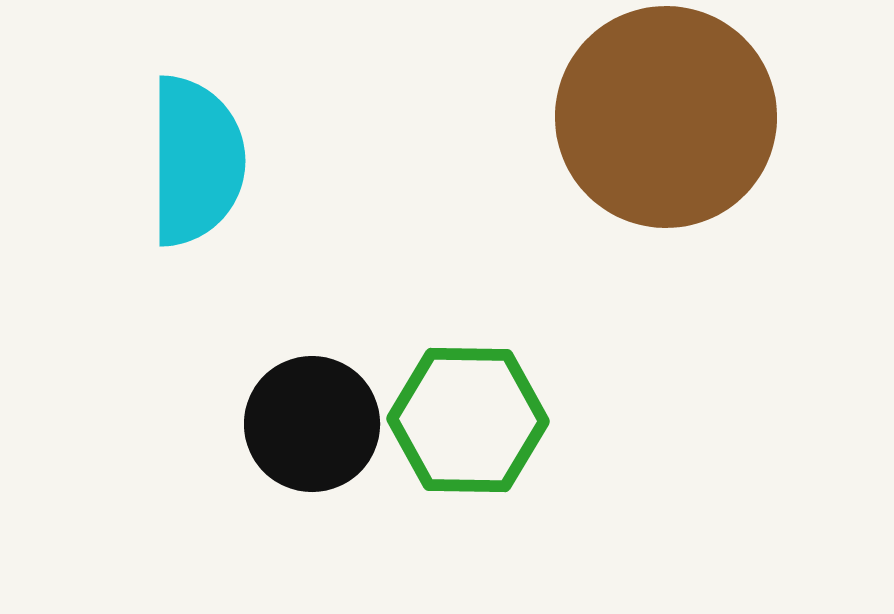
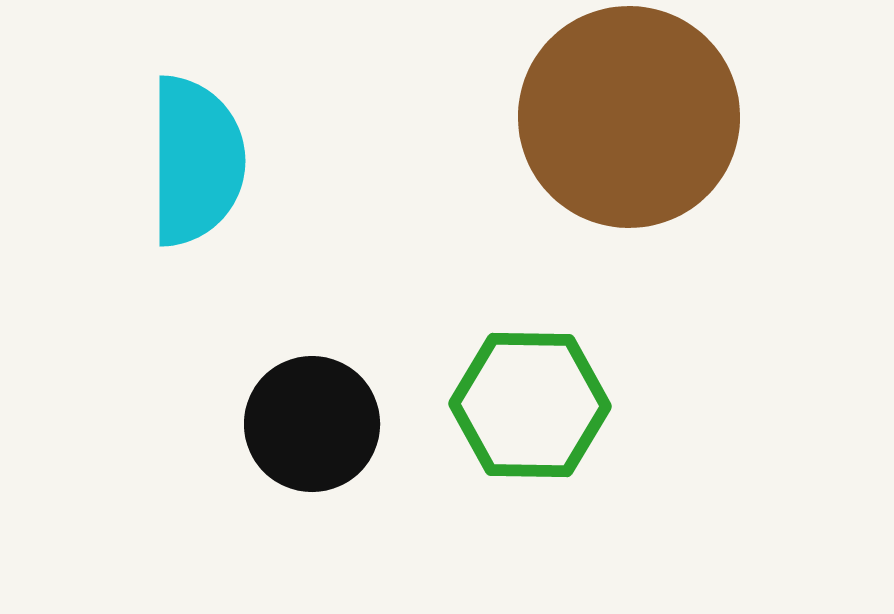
brown circle: moved 37 px left
green hexagon: moved 62 px right, 15 px up
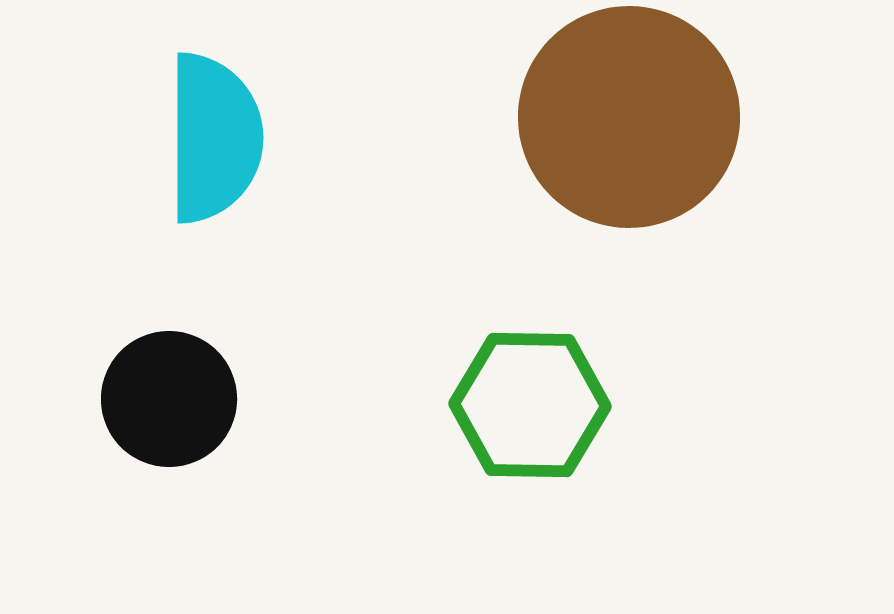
cyan semicircle: moved 18 px right, 23 px up
black circle: moved 143 px left, 25 px up
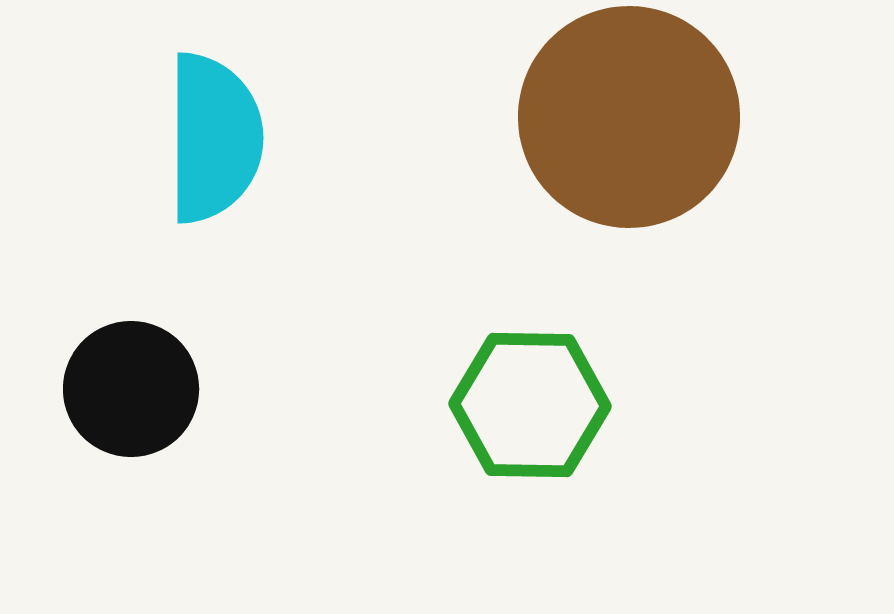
black circle: moved 38 px left, 10 px up
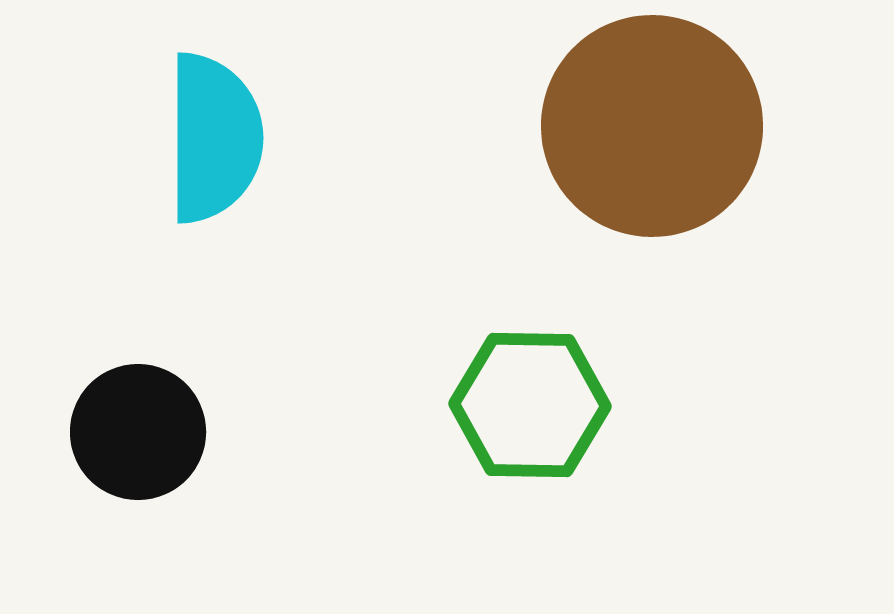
brown circle: moved 23 px right, 9 px down
black circle: moved 7 px right, 43 px down
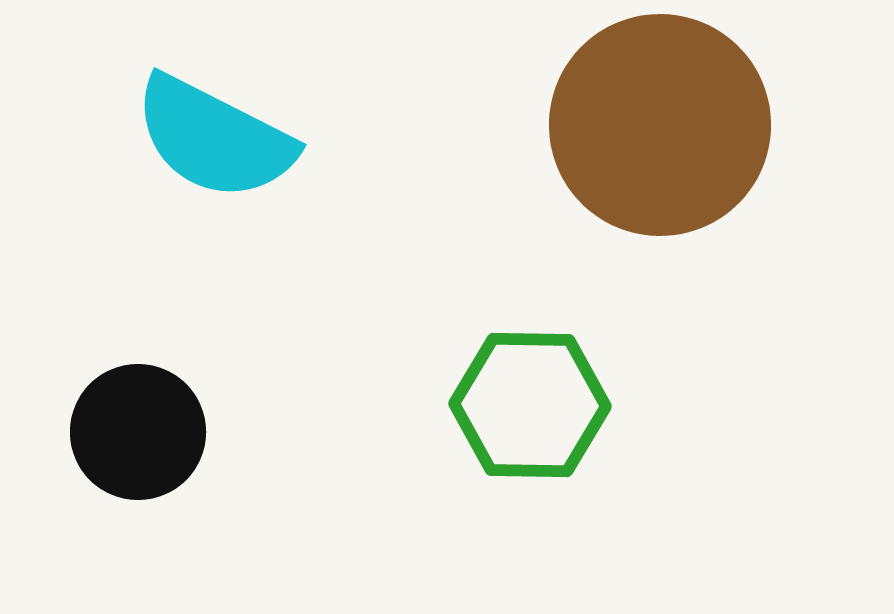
brown circle: moved 8 px right, 1 px up
cyan semicircle: rotated 117 degrees clockwise
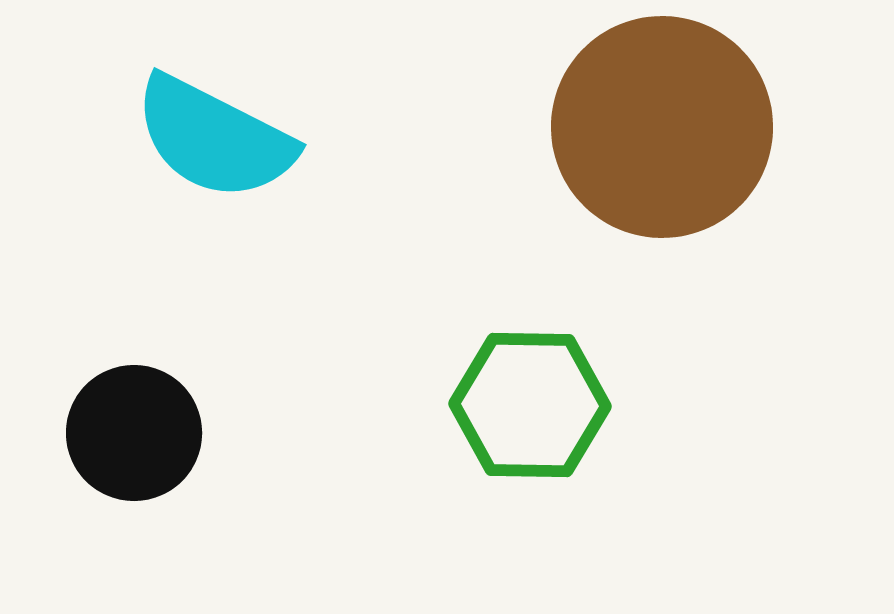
brown circle: moved 2 px right, 2 px down
black circle: moved 4 px left, 1 px down
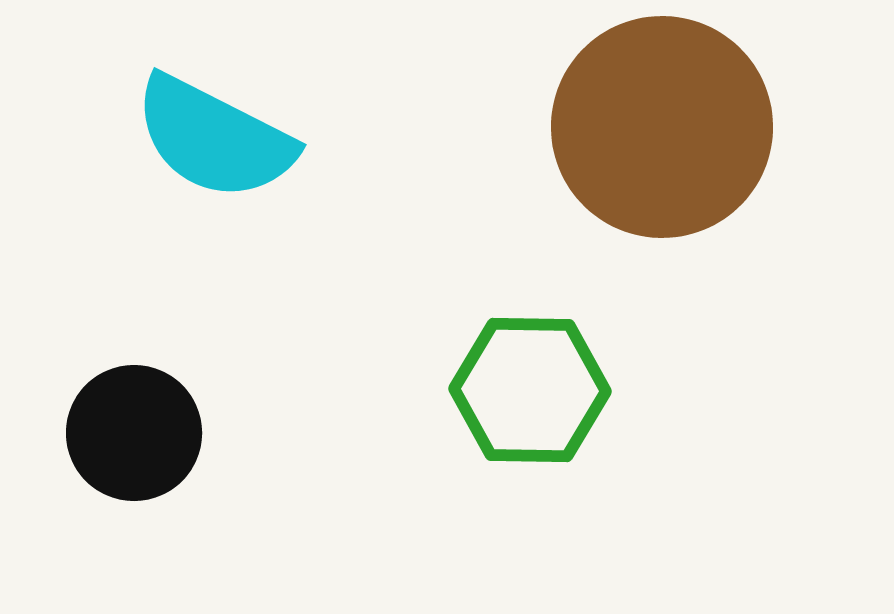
green hexagon: moved 15 px up
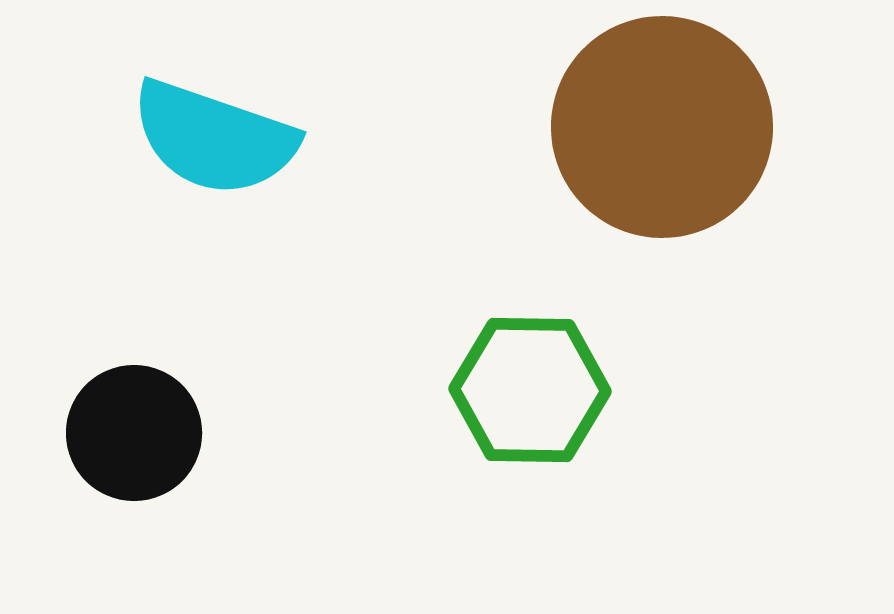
cyan semicircle: rotated 8 degrees counterclockwise
